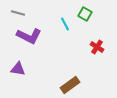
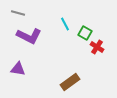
green square: moved 19 px down
brown rectangle: moved 3 px up
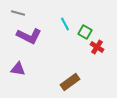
green square: moved 1 px up
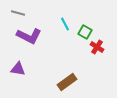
brown rectangle: moved 3 px left
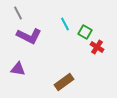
gray line: rotated 48 degrees clockwise
brown rectangle: moved 3 px left
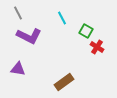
cyan line: moved 3 px left, 6 px up
green square: moved 1 px right, 1 px up
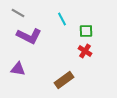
gray line: rotated 32 degrees counterclockwise
cyan line: moved 1 px down
green square: rotated 32 degrees counterclockwise
red cross: moved 12 px left, 4 px down
brown rectangle: moved 2 px up
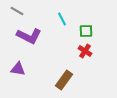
gray line: moved 1 px left, 2 px up
brown rectangle: rotated 18 degrees counterclockwise
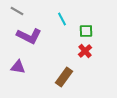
red cross: rotated 16 degrees clockwise
purple triangle: moved 2 px up
brown rectangle: moved 3 px up
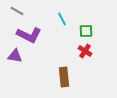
purple L-shape: moved 1 px up
red cross: rotated 16 degrees counterclockwise
purple triangle: moved 3 px left, 11 px up
brown rectangle: rotated 42 degrees counterclockwise
